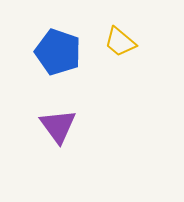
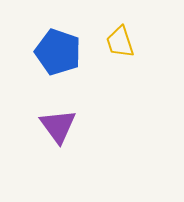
yellow trapezoid: rotated 32 degrees clockwise
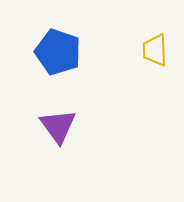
yellow trapezoid: moved 35 px right, 8 px down; rotated 16 degrees clockwise
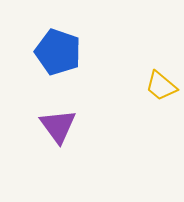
yellow trapezoid: moved 6 px right, 36 px down; rotated 48 degrees counterclockwise
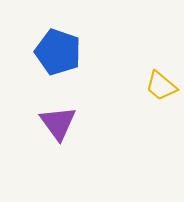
purple triangle: moved 3 px up
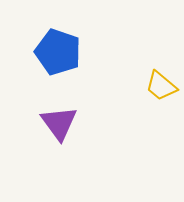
purple triangle: moved 1 px right
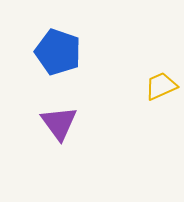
yellow trapezoid: rotated 116 degrees clockwise
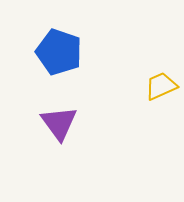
blue pentagon: moved 1 px right
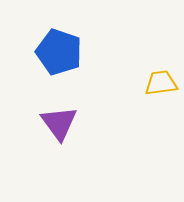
yellow trapezoid: moved 3 px up; rotated 16 degrees clockwise
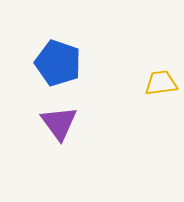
blue pentagon: moved 1 px left, 11 px down
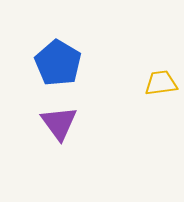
blue pentagon: rotated 12 degrees clockwise
